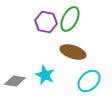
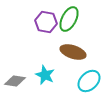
green ellipse: moved 1 px left
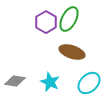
purple hexagon: rotated 20 degrees clockwise
brown ellipse: moved 1 px left
cyan star: moved 5 px right, 7 px down
cyan ellipse: moved 2 px down
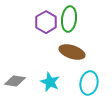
green ellipse: rotated 20 degrees counterclockwise
cyan ellipse: rotated 35 degrees counterclockwise
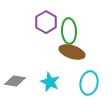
green ellipse: moved 12 px down; rotated 10 degrees counterclockwise
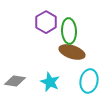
cyan ellipse: moved 2 px up
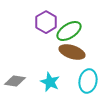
green ellipse: rotated 60 degrees clockwise
cyan ellipse: moved 1 px left
